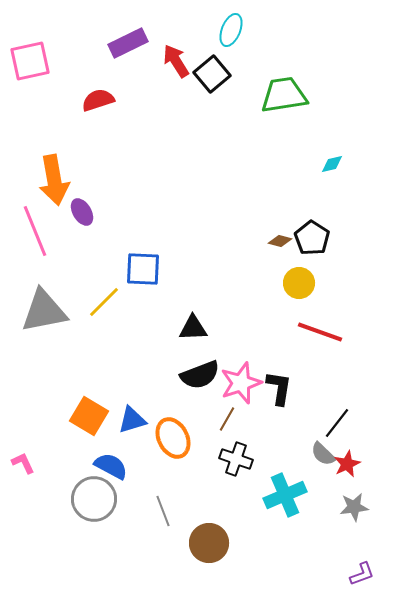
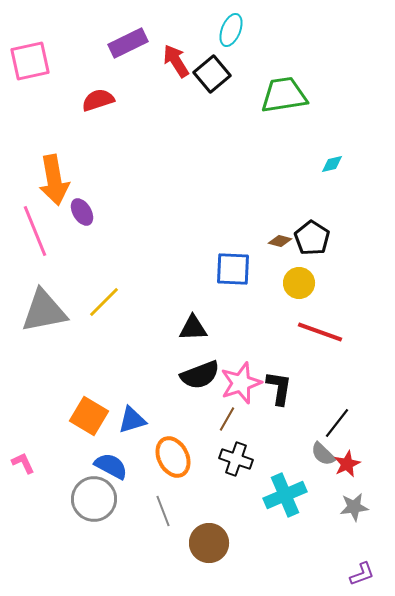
blue square: moved 90 px right
orange ellipse: moved 19 px down
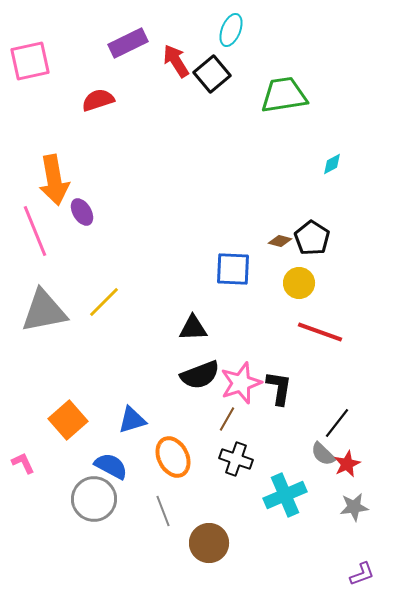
cyan diamond: rotated 15 degrees counterclockwise
orange square: moved 21 px left, 4 px down; rotated 18 degrees clockwise
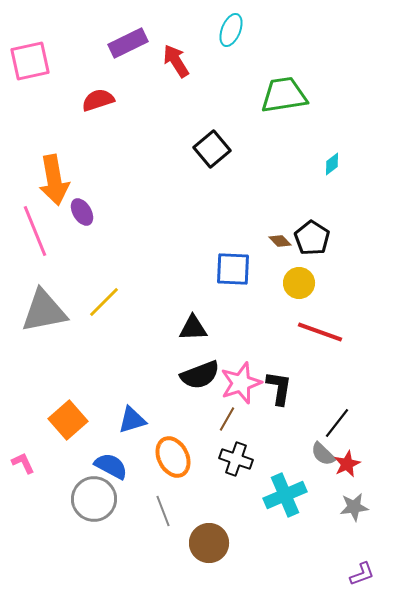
black square: moved 75 px down
cyan diamond: rotated 10 degrees counterclockwise
brown diamond: rotated 30 degrees clockwise
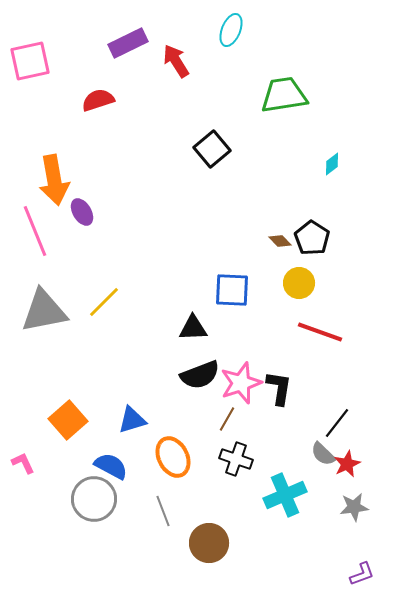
blue square: moved 1 px left, 21 px down
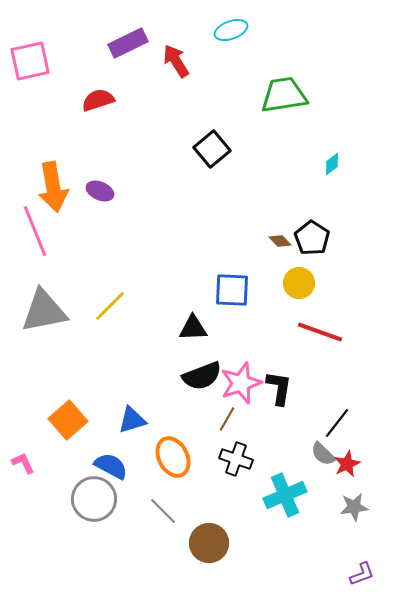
cyan ellipse: rotated 48 degrees clockwise
orange arrow: moved 1 px left, 7 px down
purple ellipse: moved 18 px right, 21 px up; rotated 36 degrees counterclockwise
yellow line: moved 6 px right, 4 px down
black semicircle: moved 2 px right, 1 px down
gray line: rotated 24 degrees counterclockwise
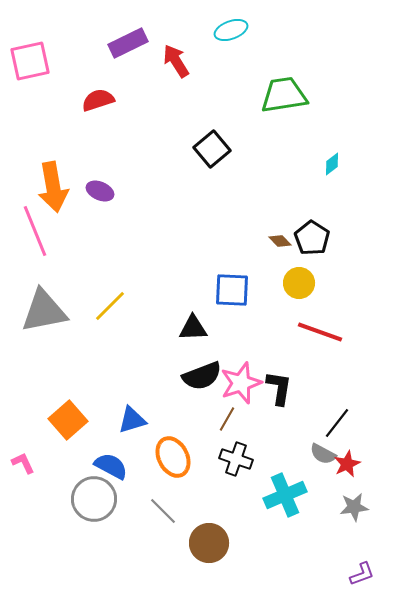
gray semicircle: rotated 16 degrees counterclockwise
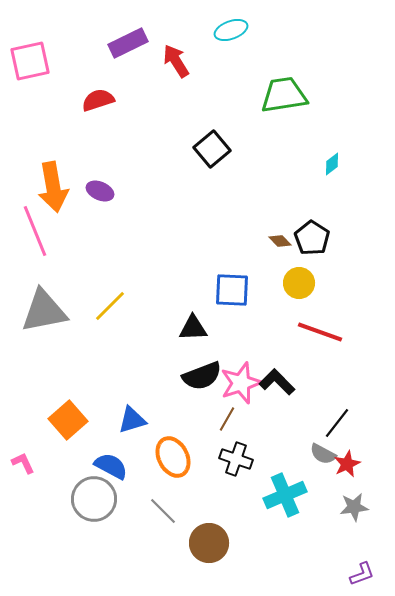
black L-shape: moved 2 px left, 6 px up; rotated 54 degrees counterclockwise
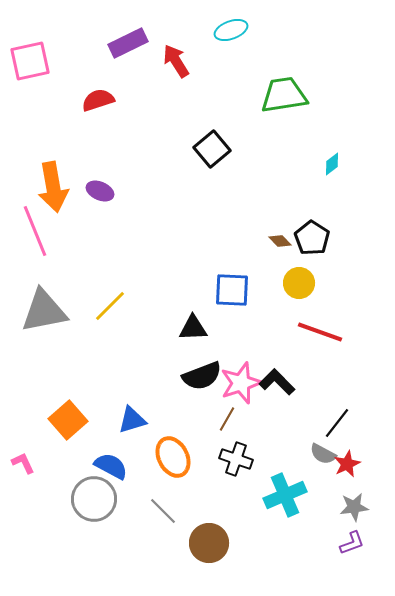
purple L-shape: moved 10 px left, 31 px up
